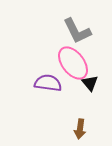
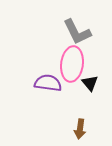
gray L-shape: moved 1 px down
pink ellipse: moved 1 px left, 1 px down; rotated 44 degrees clockwise
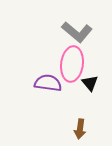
gray L-shape: rotated 24 degrees counterclockwise
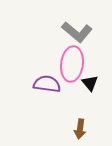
purple semicircle: moved 1 px left, 1 px down
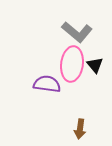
black triangle: moved 5 px right, 18 px up
